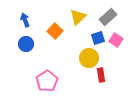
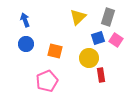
gray rectangle: rotated 30 degrees counterclockwise
orange square: moved 20 px down; rotated 28 degrees counterclockwise
pink pentagon: rotated 10 degrees clockwise
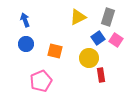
yellow triangle: rotated 18 degrees clockwise
blue square: rotated 16 degrees counterclockwise
pink pentagon: moved 6 px left
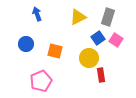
blue arrow: moved 12 px right, 6 px up
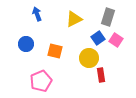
yellow triangle: moved 4 px left, 2 px down
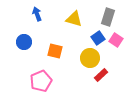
yellow triangle: rotated 42 degrees clockwise
blue circle: moved 2 px left, 2 px up
yellow circle: moved 1 px right
red rectangle: rotated 56 degrees clockwise
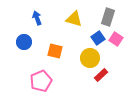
blue arrow: moved 4 px down
pink square: moved 1 px up
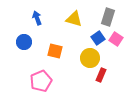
red rectangle: rotated 24 degrees counterclockwise
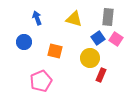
gray rectangle: rotated 12 degrees counterclockwise
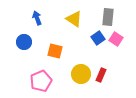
yellow triangle: rotated 18 degrees clockwise
yellow circle: moved 9 px left, 16 px down
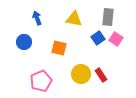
yellow triangle: rotated 24 degrees counterclockwise
orange square: moved 4 px right, 3 px up
red rectangle: rotated 56 degrees counterclockwise
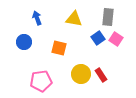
pink pentagon: rotated 15 degrees clockwise
